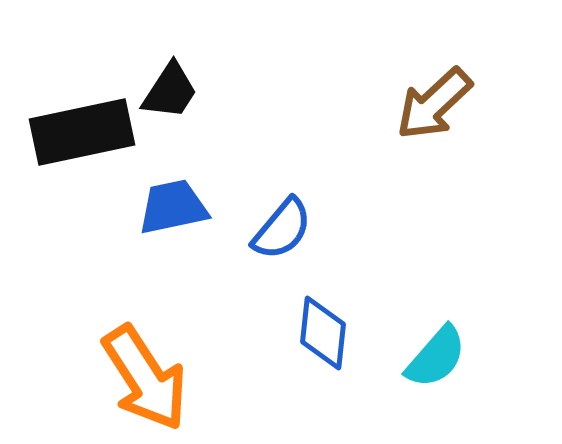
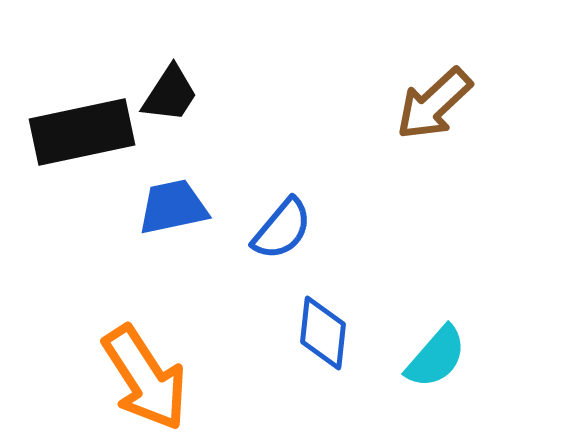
black trapezoid: moved 3 px down
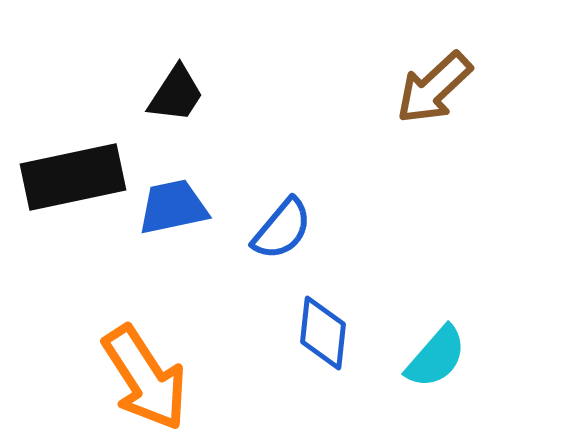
black trapezoid: moved 6 px right
brown arrow: moved 16 px up
black rectangle: moved 9 px left, 45 px down
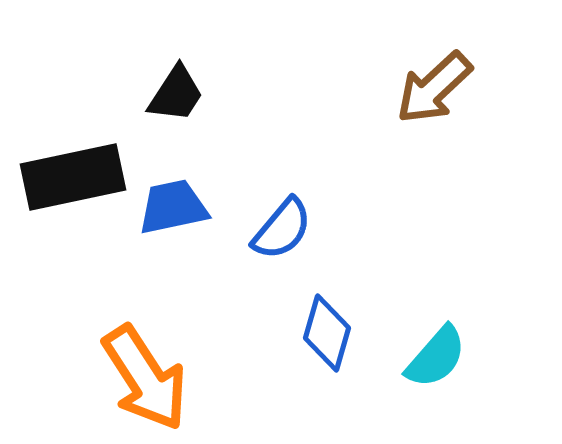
blue diamond: moved 4 px right; rotated 10 degrees clockwise
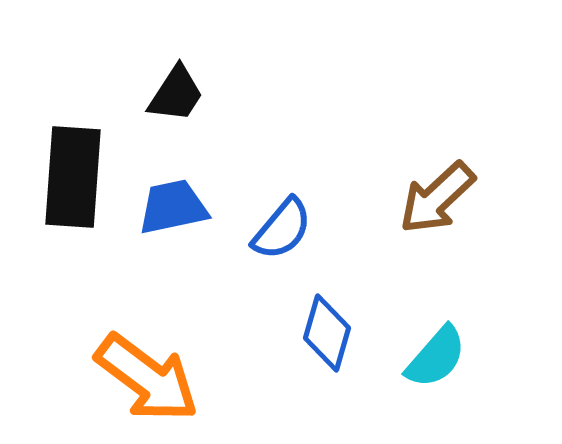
brown arrow: moved 3 px right, 110 px down
black rectangle: rotated 74 degrees counterclockwise
orange arrow: moved 2 px right; rotated 20 degrees counterclockwise
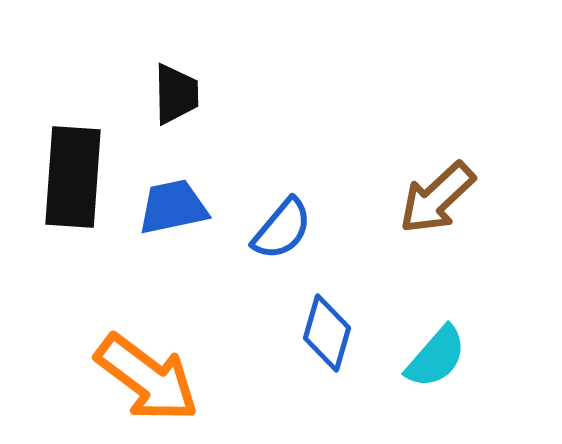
black trapezoid: rotated 34 degrees counterclockwise
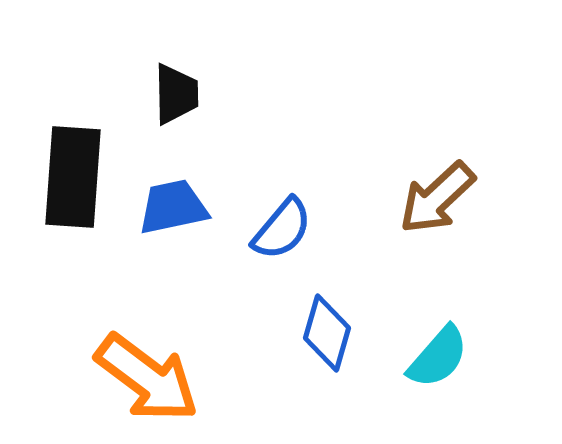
cyan semicircle: moved 2 px right
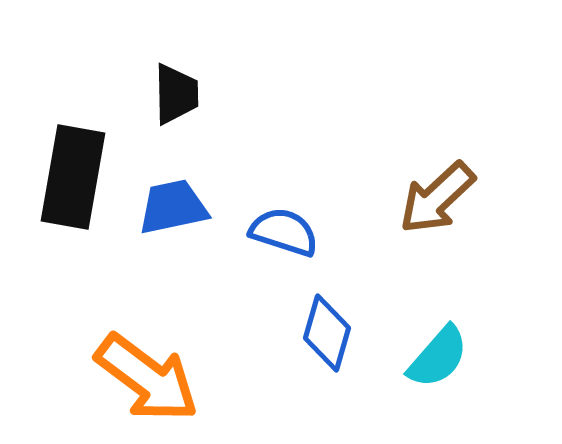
black rectangle: rotated 6 degrees clockwise
blue semicircle: moved 2 px right, 3 px down; rotated 112 degrees counterclockwise
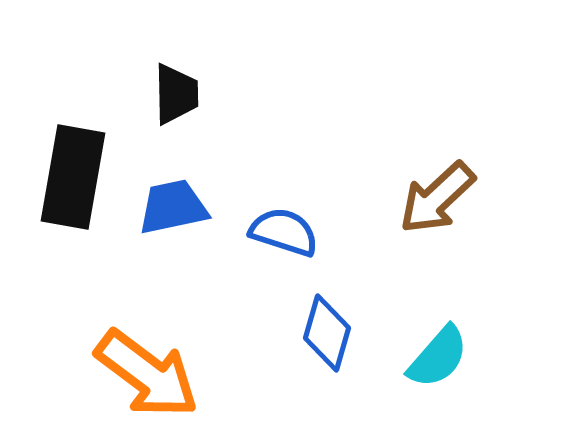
orange arrow: moved 4 px up
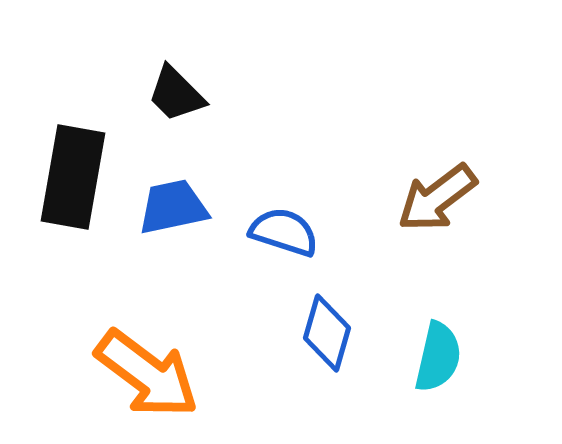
black trapezoid: rotated 136 degrees clockwise
brown arrow: rotated 6 degrees clockwise
cyan semicircle: rotated 28 degrees counterclockwise
